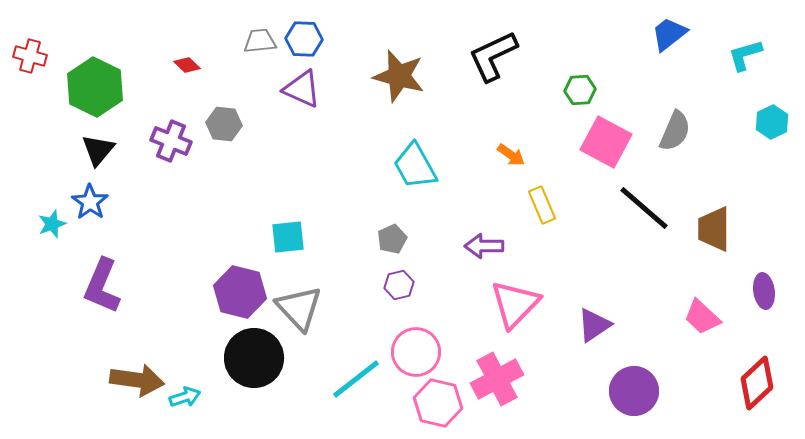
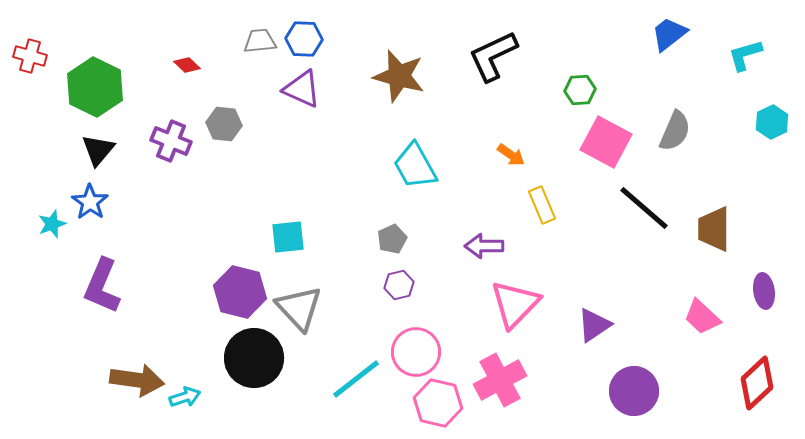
pink cross at (497, 379): moved 3 px right, 1 px down
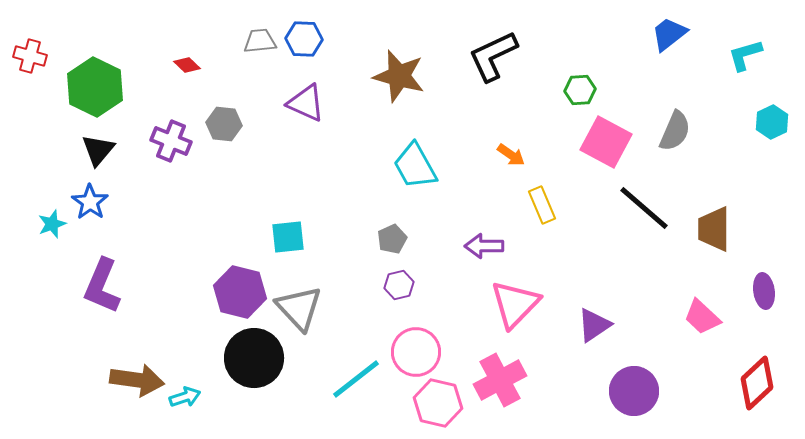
purple triangle at (302, 89): moved 4 px right, 14 px down
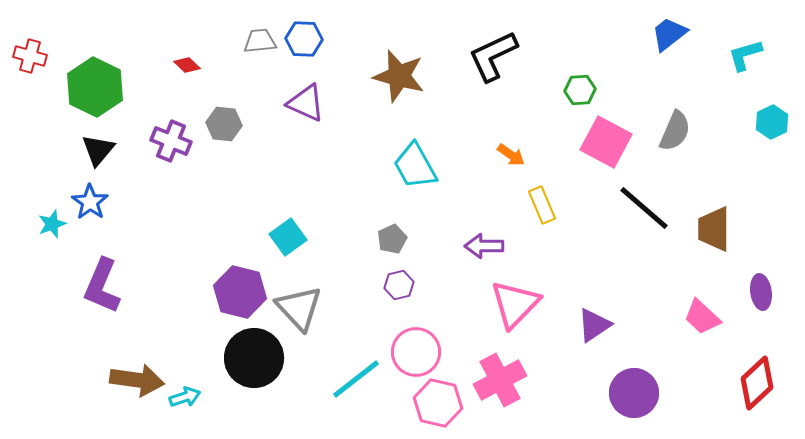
cyan square at (288, 237): rotated 30 degrees counterclockwise
purple ellipse at (764, 291): moved 3 px left, 1 px down
purple circle at (634, 391): moved 2 px down
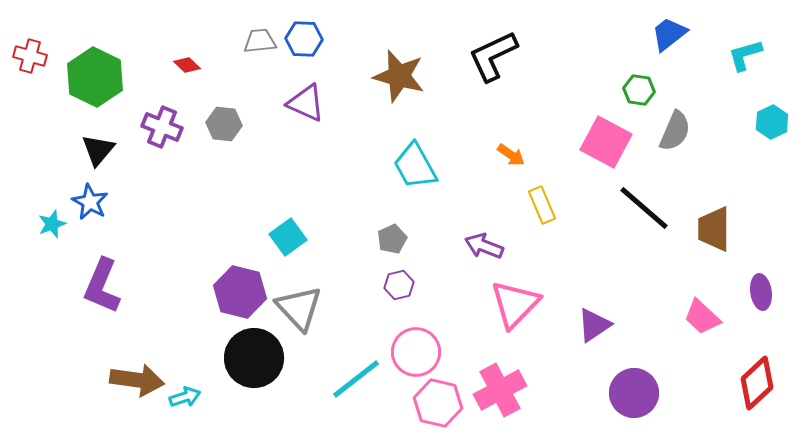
green hexagon at (95, 87): moved 10 px up
green hexagon at (580, 90): moved 59 px right; rotated 12 degrees clockwise
purple cross at (171, 141): moved 9 px left, 14 px up
blue star at (90, 202): rotated 6 degrees counterclockwise
purple arrow at (484, 246): rotated 21 degrees clockwise
pink cross at (500, 380): moved 10 px down
